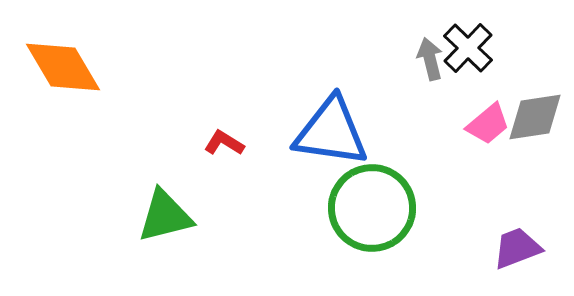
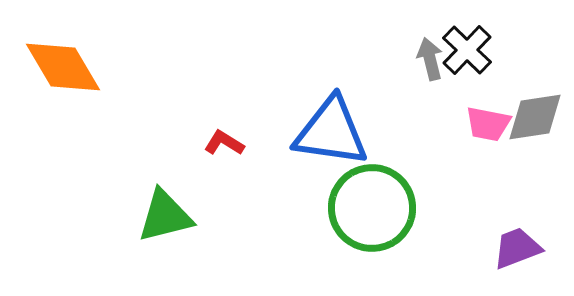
black cross: moved 1 px left, 2 px down
pink trapezoid: rotated 51 degrees clockwise
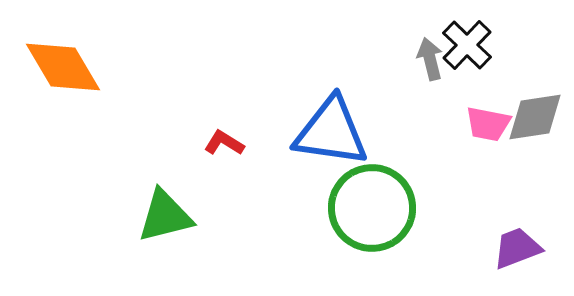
black cross: moved 5 px up
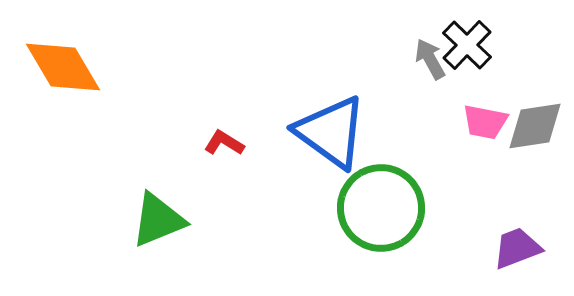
gray arrow: rotated 15 degrees counterclockwise
gray diamond: moved 9 px down
pink trapezoid: moved 3 px left, 2 px up
blue triangle: rotated 28 degrees clockwise
green circle: moved 9 px right
green triangle: moved 7 px left, 4 px down; rotated 8 degrees counterclockwise
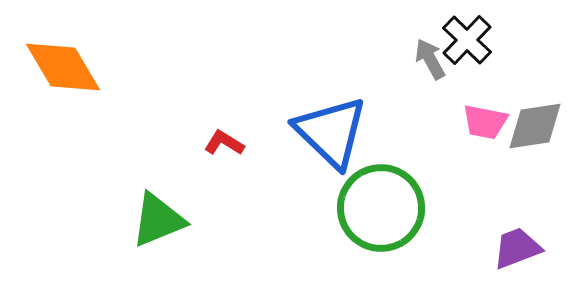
black cross: moved 5 px up
blue triangle: rotated 8 degrees clockwise
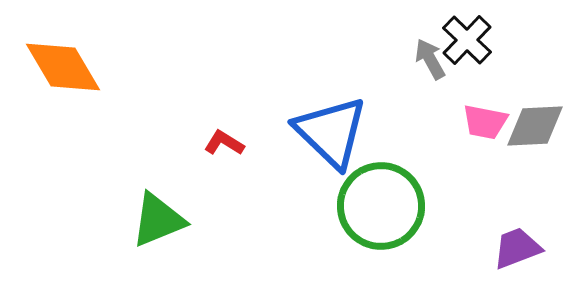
gray diamond: rotated 6 degrees clockwise
green circle: moved 2 px up
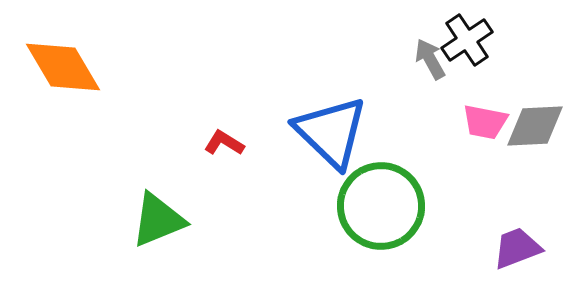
black cross: rotated 12 degrees clockwise
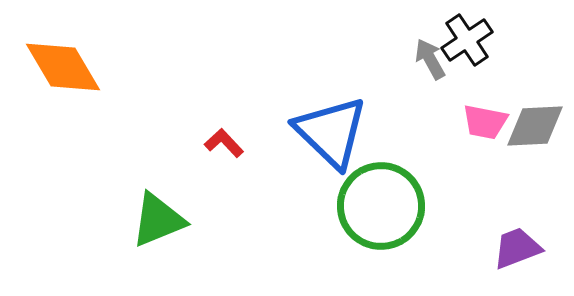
red L-shape: rotated 15 degrees clockwise
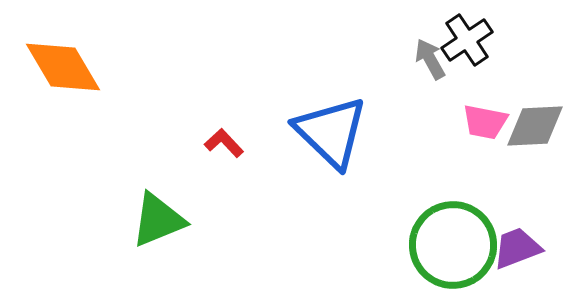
green circle: moved 72 px right, 39 px down
